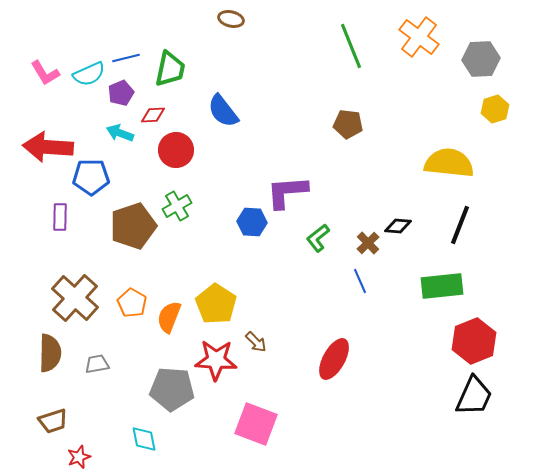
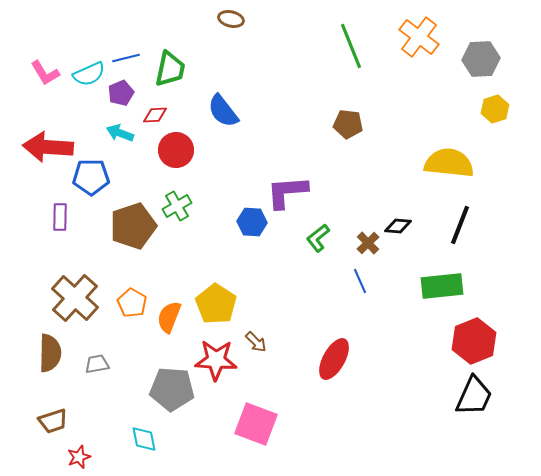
red diamond at (153, 115): moved 2 px right
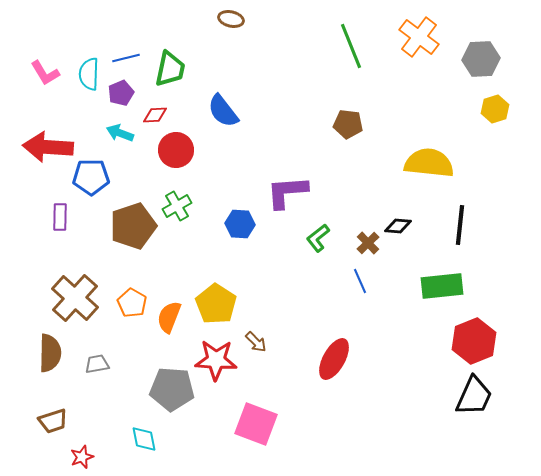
cyan semicircle at (89, 74): rotated 116 degrees clockwise
yellow semicircle at (449, 163): moved 20 px left
blue hexagon at (252, 222): moved 12 px left, 2 px down
black line at (460, 225): rotated 15 degrees counterclockwise
red star at (79, 457): moved 3 px right
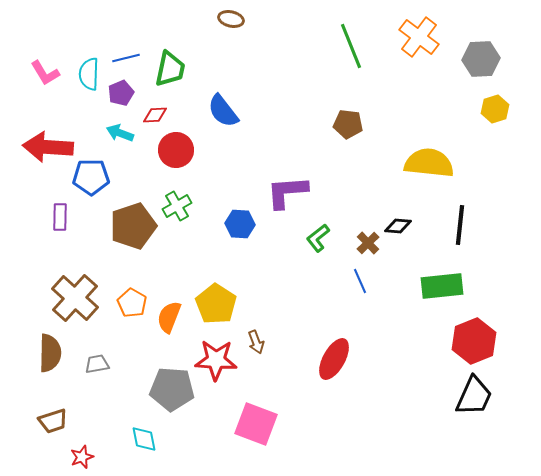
brown arrow at (256, 342): rotated 25 degrees clockwise
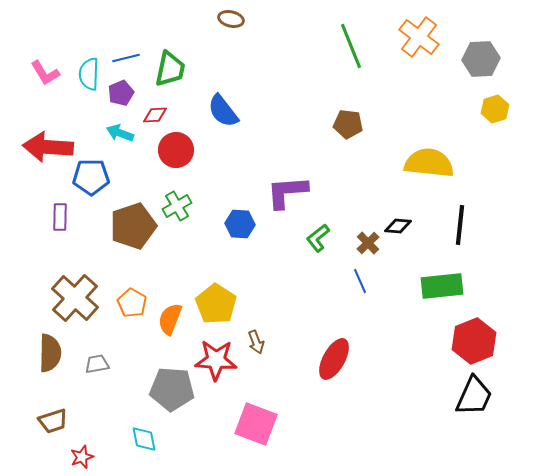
orange semicircle at (169, 317): moved 1 px right, 2 px down
